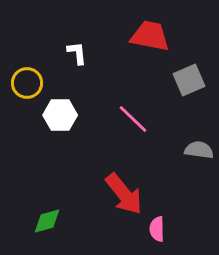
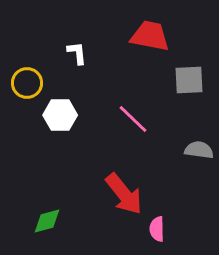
gray square: rotated 20 degrees clockwise
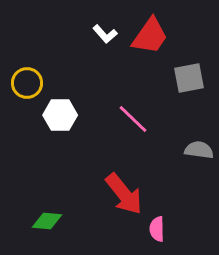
red trapezoid: rotated 114 degrees clockwise
white L-shape: moved 28 px right, 19 px up; rotated 145 degrees clockwise
gray square: moved 2 px up; rotated 8 degrees counterclockwise
green diamond: rotated 20 degrees clockwise
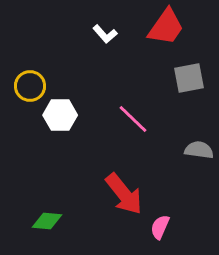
red trapezoid: moved 16 px right, 9 px up
yellow circle: moved 3 px right, 3 px down
pink semicircle: moved 3 px right, 2 px up; rotated 25 degrees clockwise
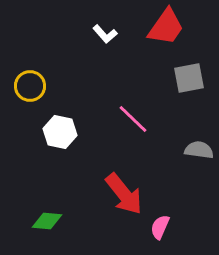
white hexagon: moved 17 px down; rotated 12 degrees clockwise
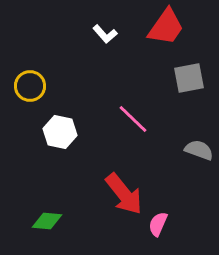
gray semicircle: rotated 12 degrees clockwise
pink semicircle: moved 2 px left, 3 px up
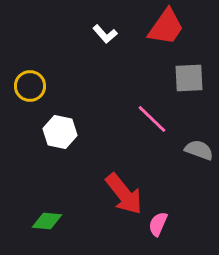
gray square: rotated 8 degrees clockwise
pink line: moved 19 px right
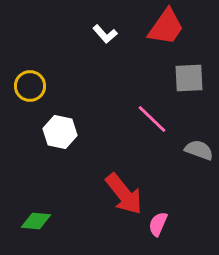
green diamond: moved 11 px left
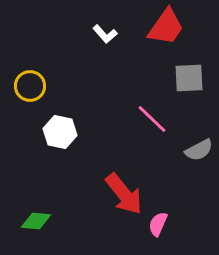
gray semicircle: rotated 132 degrees clockwise
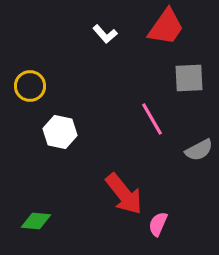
pink line: rotated 16 degrees clockwise
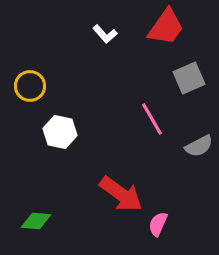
gray square: rotated 20 degrees counterclockwise
gray semicircle: moved 4 px up
red arrow: moved 3 px left; rotated 15 degrees counterclockwise
